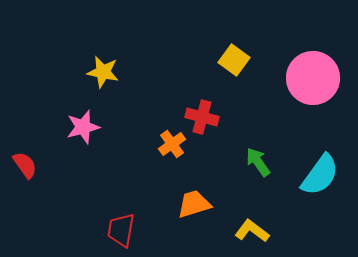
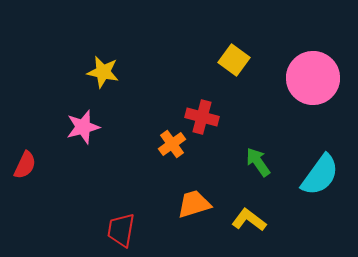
red semicircle: rotated 60 degrees clockwise
yellow L-shape: moved 3 px left, 11 px up
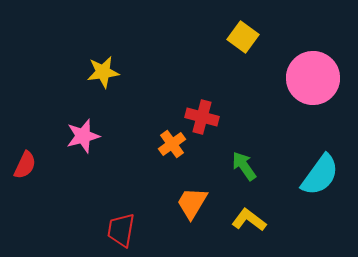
yellow square: moved 9 px right, 23 px up
yellow star: rotated 20 degrees counterclockwise
pink star: moved 9 px down
green arrow: moved 14 px left, 4 px down
orange trapezoid: moved 2 px left, 1 px up; rotated 42 degrees counterclockwise
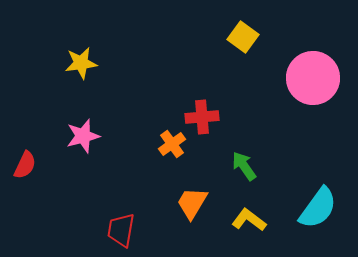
yellow star: moved 22 px left, 9 px up
red cross: rotated 20 degrees counterclockwise
cyan semicircle: moved 2 px left, 33 px down
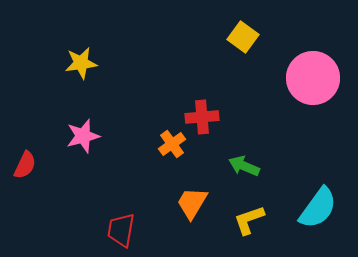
green arrow: rotated 32 degrees counterclockwise
yellow L-shape: rotated 56 degrees counterclockwise
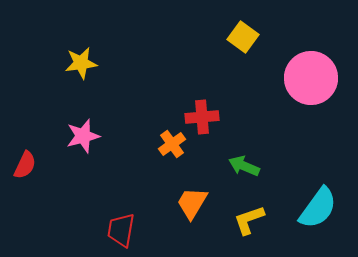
pink circle: moved 2 px left
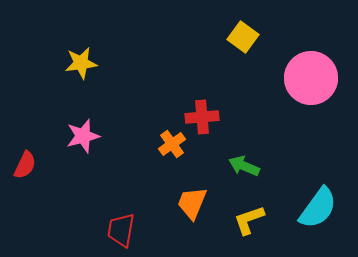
orange trapezoid: rotated 9 degrees counterclockwise
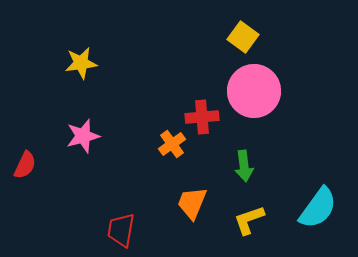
pink circle: moved 57 px left, 13 px down
green arrow: rotated 120 degrees counterclockwise
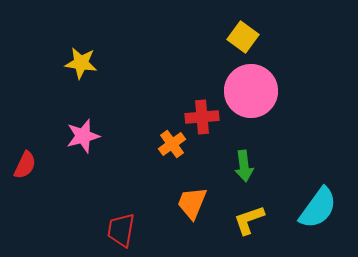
yellow star: rotated 16 degrees clockwise
pink circle: moved 3 px left
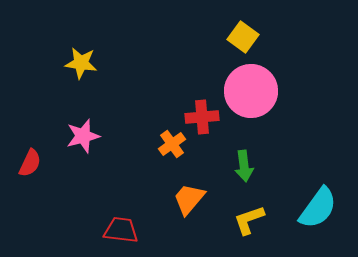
red semicircle: moved 5 px right, 2 px up
orange trapezoid: moved 3 px left, 4 px up; rotated 18 degrees clockwise
red trapezoid: rotated 87 degrees clockwise
